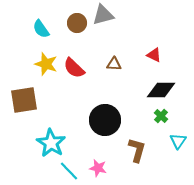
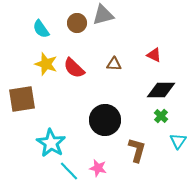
brown square: moved 2 px left, 1 px up
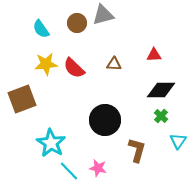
red triangle: rotated 28 degrees counterclockwise
yellow star: rotated 25 degrees counterclockwise
brown square: rotated 12 degrees counterclockwise
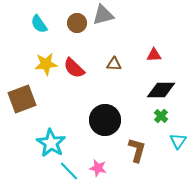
cyan semicircle: moved 2 px left, 5 px up
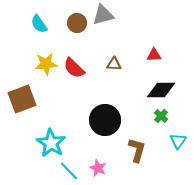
pink star: rotated 12 degrees clockwise
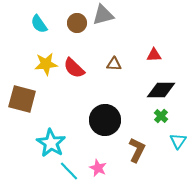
brown square: rotated 36 degrees clockwise
brown L-shape: rotated 10 degrees clockwise
